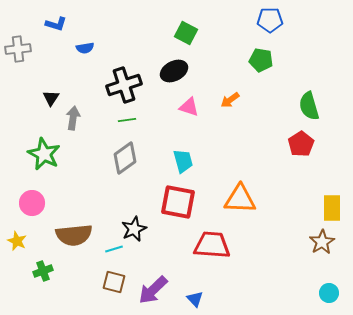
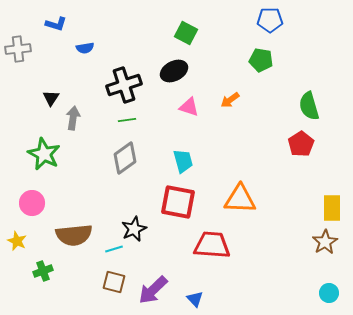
brown star: moved 3 px right
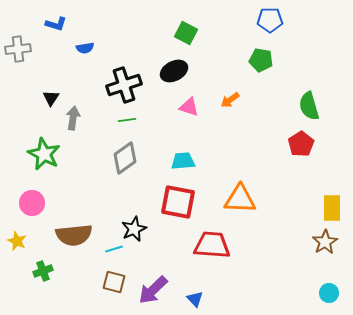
cyan trapezoid: rotated 80 degrees counterclockwise
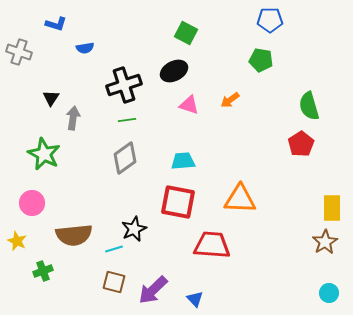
gray cross: moved 1 px right, 3 px down; rotated 25 degrees clockwise
pink triangle: moved 2 px up
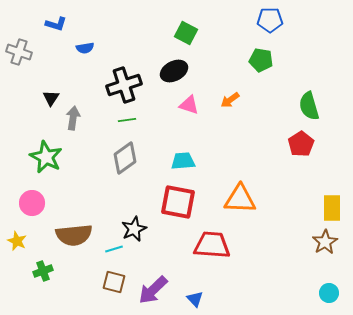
green star: moved 2 px right, 3 px down
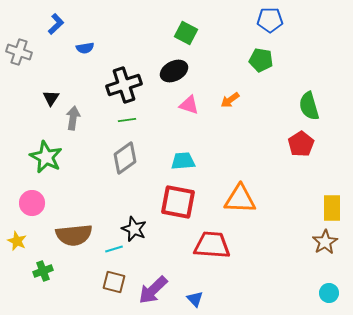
blue L-shape: rotated 60 degrees counterclockwise
black star: rotated 25 degrees counterclockwise
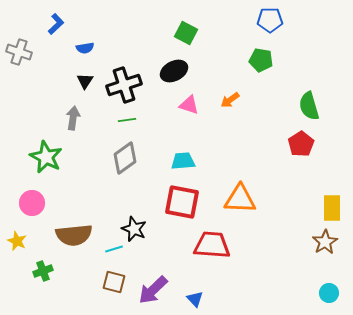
black triangle: moved 34 px right, 17 px up
red square: moved 4 px right
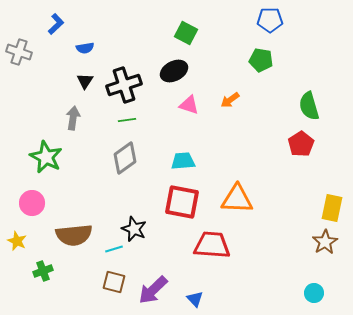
orange triangle: moved 3 px left
yellow rectangle: rotated 12 degrees clockwise
cyan circle: moved 15 px left
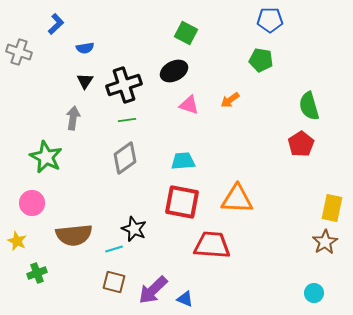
green cross: moved 6 px left, 2 px down
blue triangle: moved 10 px left; rotated 24 degrees counterclockwise
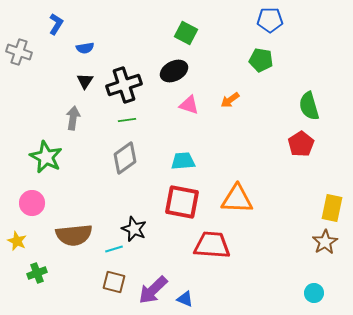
blue L-shape: rotated 15 degrees counterclockwise
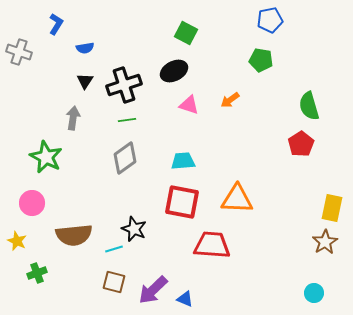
blue pentagon: rotated 10 degrees counterclockwise
